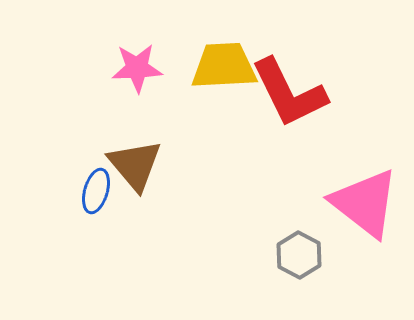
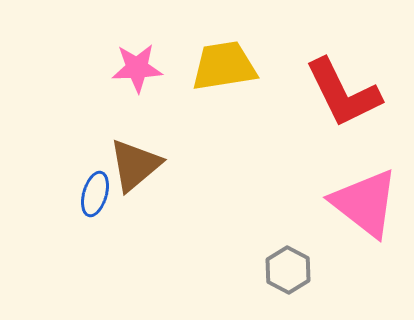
yellow trapezoid: rotated 6 degrees counterclockwise
red L-shape: moved 54 px right
brown triangle: rotated 30 degrees clockwise
blue ellipse: moved 1 px left, 3 px down
gray hexagon: moved 11 px left, 15 px down
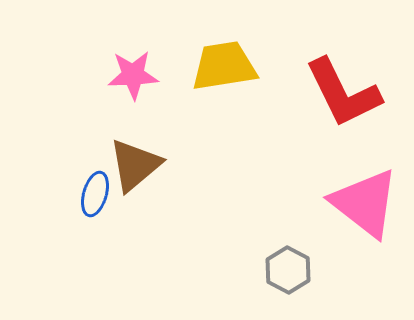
pink star: moved 4 px left, 7 px down
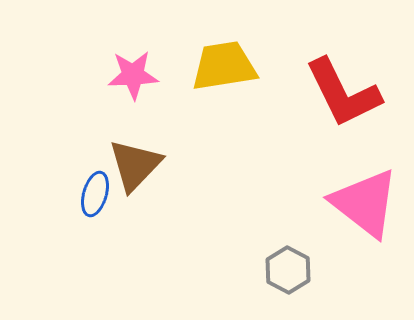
brown triangle: rotated 6 degrees counterclockwise
